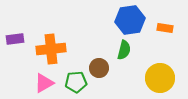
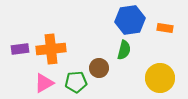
purple rectangle: moved 5 px right, 10 px down
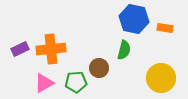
blue hexagon: moved 4 px right, 1 px up; rotated 20 degrees clockwise
purple rectangle: rotated 18 degrees counterclockwise
yellow circle: moved 1 px right
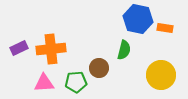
blue hexagon: moved 4 px right
purple rectangle: moved 1 px left, 1 px up
yellow circle: moved 3 px up
pink triangle: rotated 25 degrees clockwise
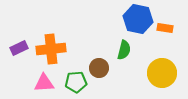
yellow circle: moved 1 px right, 2 px up
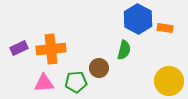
blue hexagon: rotated 16 degrees clockwise
yellow circle: moved 7 px right, 8 px down
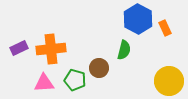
orange rectangle: rotated 56 degrees clockwise
green pentagon: moved 1 px left, 2 px up; rotated 20 degrees clockwise
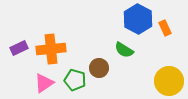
green semicircle: rotated 108 degrees clockwise
pink triangle: rotated 30 degrees counterclockwise
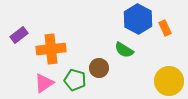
purple rectangle: moved 13 px up; rotated 12 degrees counterclockwise
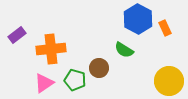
purple rectangle: moved 2 px left
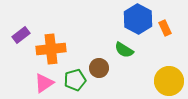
purple rectangle: moved 4 px right
green pentagon: rotated 30 degrees counterclockwise
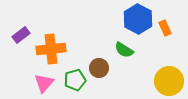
pink triangle: rotated 15 degrees counterclockwise
